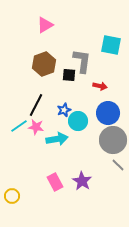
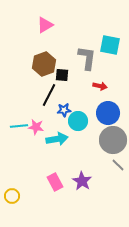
cyan square: moved 1 px left
gray L-shape: moved 5 px right, 3 px up
black square: moved 7 px left
black line: moved 13 px right, 10 px up
blue star: rotated 16 degrees clockwise
cyan line: rotated 30 degrees clockwise
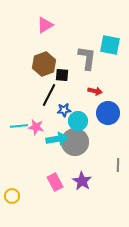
red arrow: moved 5 px left, 5 px down
gray circle: moved 38 px left, 2 px down
gray line: rotated 48 degrees clockwise
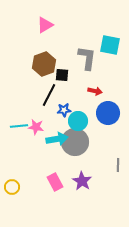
yellow circle: moved 9 px up
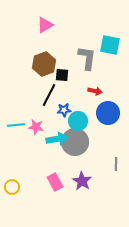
cyan line: moved 3 px left, 1 px up
gray line: moved 2 px left, 1 px up
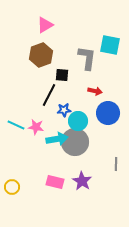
brown hexagon: moved 3 px left, 9 px up
cyan line: rotated 30 degrees clockwise
pink rectangle: rotated 48 degrees counterclockwise
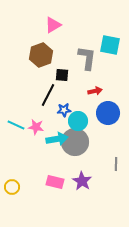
pink triangle: moved 8 px right
red arrow: rotated 24 degrees counterclockwise
black line: moved 1 px left
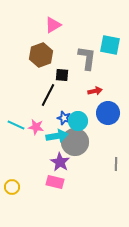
blue star: moved 8 px down; rotated 24 degrees clockwise
cyan arrow: moved 3 px up
purple star: moved 22 px left, 19 px up
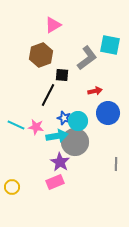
gray L-shape: rotated 45 degrees clockwise
pink rectangle: rotated 36 degrees counterclockwise
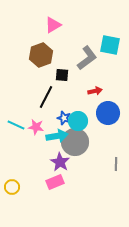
black line: moved 2 px left, 2 px down
